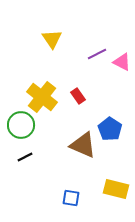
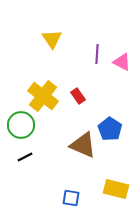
purple line: rotated 60 degrees counterclockwise
yellow cross: moved 1 px right, 1 px up
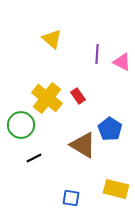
yellow triangle: rotated 15 degrees counterclockwise
yellow cross: moved 4 px right, 2 px down
brown triangle: rotated 8 degrees clockwise
black line: moved 9 px right, 1 px down
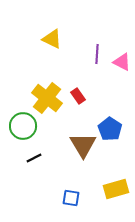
yellow triangle: rotated 15 degrees counterclockwise
green circle: moved 2 px right, 1 px down
brown triangle: rotated 28 degrees clockwise
yellow rectangle: rotated 30 degrees counterclockwise
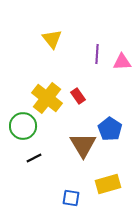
yellow triangle: rotated 25 degrees clockwise
pink triangle: rotated 30 degrees counterclockwise
yellow rectangle: moved 8 px left, 5 px up
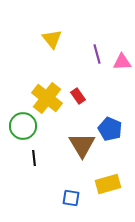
purple line: rotated 18 degrees counterclockwise
blue pentagon: rotated 10 degrees counterclockwise
brown triangle: moved 1 px left
black line: rotated 70 degrees counterclockwise
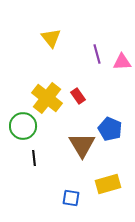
yellow triangle: moved 1 px left, 1 px up
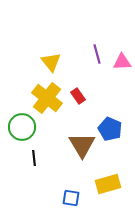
yellow triangle: moved 24 px down
green circle: moved 1 px left, 1 px down
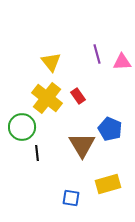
black line: moved 3 px right, 5 px up
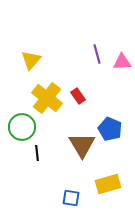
yellow triangle: moved 20 px left, 2 px up; rotated 20 degrees clockwise
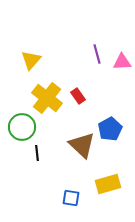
blue pentagon: rotated 20 degrees clockwise
brown triangle: rotated 16 degrees counterclockwise
